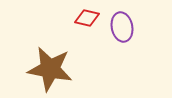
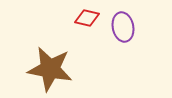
purple ellipse: moved 1 px right
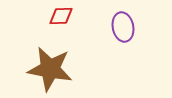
red diamond: moved 26 px left, 2 px up; rotated 15 degrees counterclockwise
